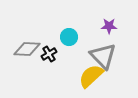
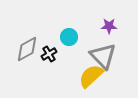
gray diamond: rotated 32 degrees counterclockwise
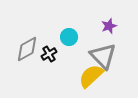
purple star: rotated 21 degrees counterclockwise
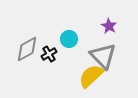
purple star: rotated 21 degrees counterclockwise
cyan circle: moved 2 px down
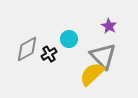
yellow semicircle: moved 1 px right, 2 px up
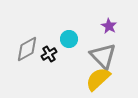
yellow semicircle: moved 6 px right, 5 px down
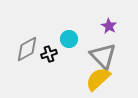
black cross: rotated 14 degrees clockwise
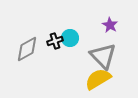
purple star: moved 1 px right, 1 px up
cyan circle: moved 1 px right, 1 px up
black cross: moved 6 px right, 13 px up
yellow semicircle: rotated 12 degrees clockwise
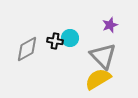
purple star: rotated 21 degrees clockwise
black cross: rotated 28 degrees clockwise
